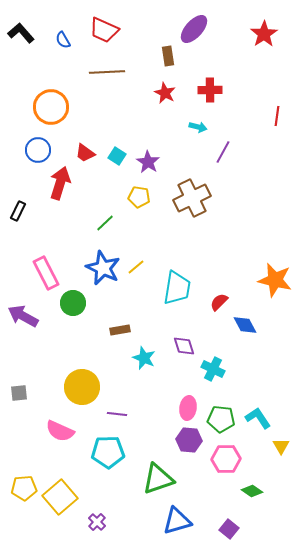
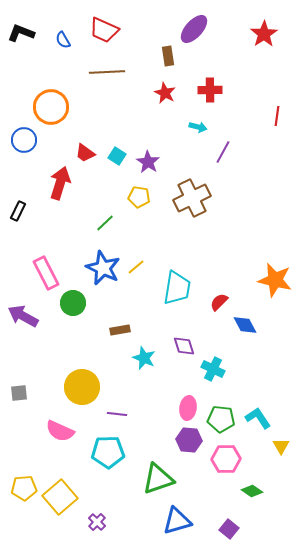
black L-shape at (21, 33): rotated 28 degrees counterclockwise
blue circle at (38, 150): moved 14 px left, 10 px up
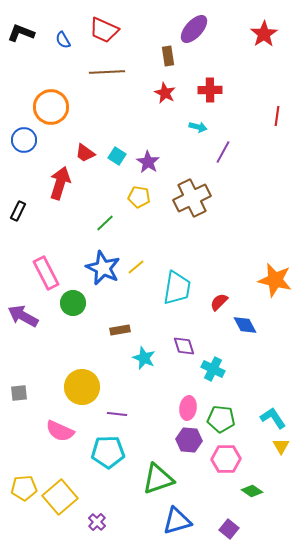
cyan L-shape at (258, 418): moved 15 px right
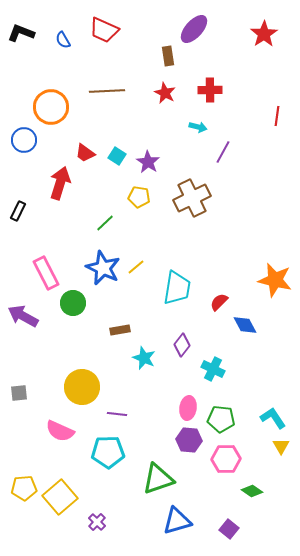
brown line at (107, 72): moved 19 px down
purple diamond at (184, 346): moved 2 px left, 1 px up; rotated 55 degrees clockwise
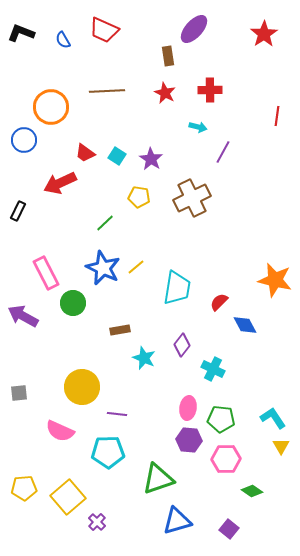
purple star at (148, 162): moved 3 px right, 3 px up
red arrow at (60, 183): rotated 132 degrees counterclockwise
yellow square at (60, 497): moved 8 px right
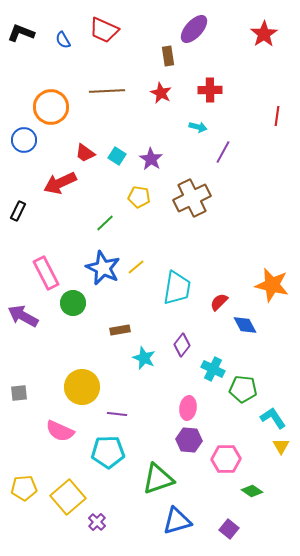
red star at (165, 93): moved 4 px left
orange star at (275, 280): moved 3 px left, 5 px down
green pentagon at (221, 419): moved 22 px right, 30 px up
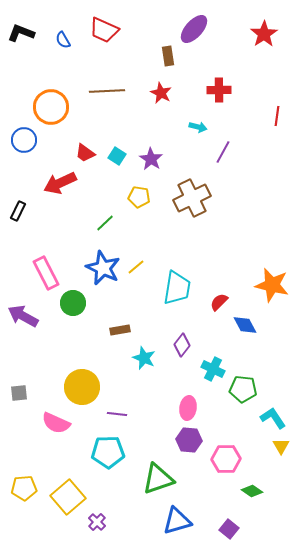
red cross at (210, 90): moved 9 px right
pink semicircle at (60, 431): moved 4 px left, 8 px up
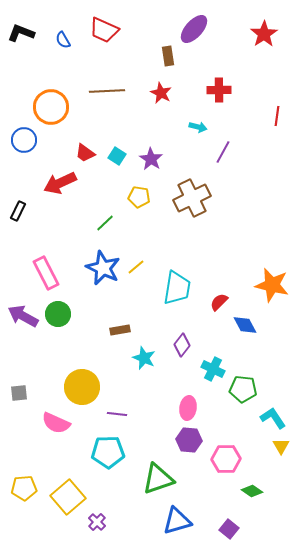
green circle at (73, 303): moved 15 px left, 11 px down
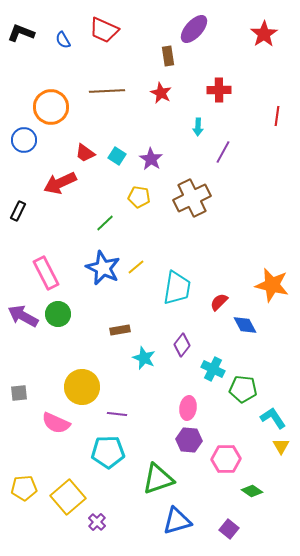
cyan arrow at (198, 127): rotated 78 degrees clockwise
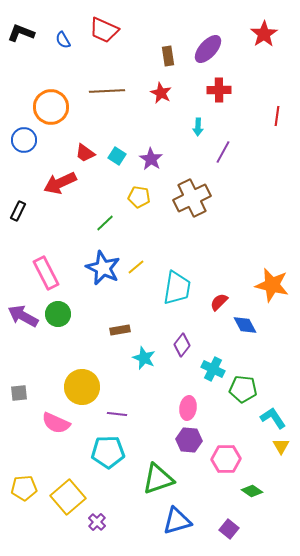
purple ellipse at (194, 29): moved 14 px right, 20 px down
